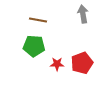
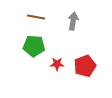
gray arrow: moved 10 px left, 7 px down; rotated 18 degrees clockwise
brown line: moved 2 px left, 3 px up
red pentagon: moved 3 px right, 3 px down
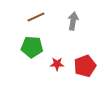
brown line: rotated 36 degrees counterclockwise
green pentagon: moved 2 px left, 1 px down
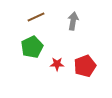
green pentagon: rotated 30 degrees counterclockwise
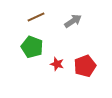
gray arrow: rotated 48 degrees clockwise
green pentagon: rotated 25 degrees counterclockwise
red star: rotated 16 degrees clockwise
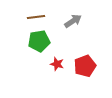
brown line: rotated 18 degrees clockwise
green pentagon: moved 7 px right, 6 px up; rotated 30 degrees counterclockwise
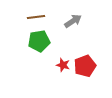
red star: moved 6 px right, 1 px down
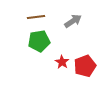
red star: moved 1 px left, 3 px up; rotated 16 degrees clockwise
